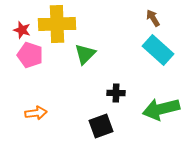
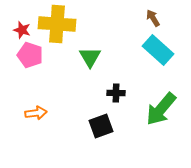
yellow cross: rotated 6 degrees clockwise
green triangle: moved 5 px right, 3 px down; rotated 15 degrees counterclockwise
green arrow: rotated 36 degrees counterclockwise
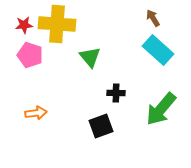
red star: moved 2 px right, 5 px up; rotated 24 degrees counterclockwise
green triangle: rotated 10 degrees counterclockwise
